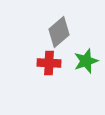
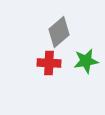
green star: rotated 10 degrees clockwise
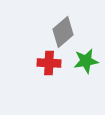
gray diamond: moved 4 px right
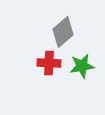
green star: moved 4 px left, 5 px down
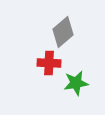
green star: moved 6 px left, 17 px down
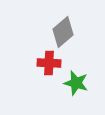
green star: rotated 25 degrees clockwise
